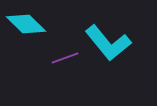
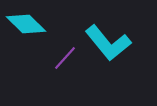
purple line: rotated 28 degrees counterclockwise
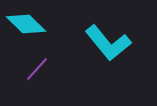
purple line: moved 28 px left, 11 px down
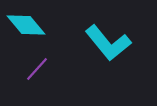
cyan diamond: moved 1 px down; rotated 6 degrees clockwise
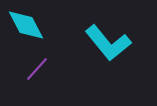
cyan diamond: rotated 12 degrees clockwise
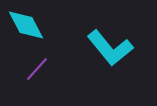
cyan L-shape: moved 2 px right, 5 px down
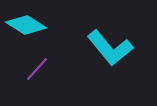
cyan diamond: rotated 30 degrees counterclockwise
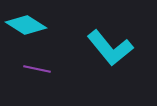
purple line: rotated 60 degrees clockwise
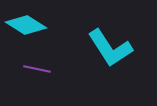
cyan L-shape: rotated 6 degrees clockwise
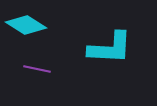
cyan L-shape: rotated 54 degrees counterclockwise
